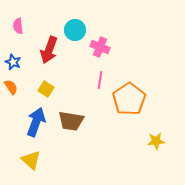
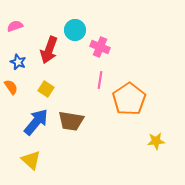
pink semicircle: moved 3 px left; rotated 77 degrees clockwise
blue star: moved 5 px right
blue arrow: rotated 20 degrees clockwise
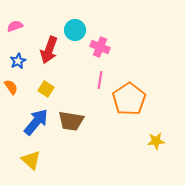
blue star: moved 1 px up; rotated 21 degrees clockwise
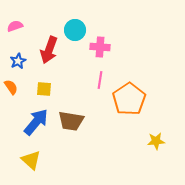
pink cross: rotated 18 degrees counterclockwise
yellow square: moved 2 px left; rotated 28 degrees counterclockwise
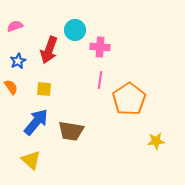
brown trapezoid: moved 10 px down
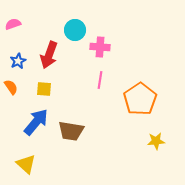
pink semicircle: moved 2 px left, 2 px up
red arrow: moved 5 px down
orange pentagon: moved 11 px right
yellow triangle: moved 5 px left, 4 px down
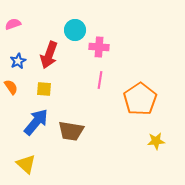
pink cross: moved 1 px left
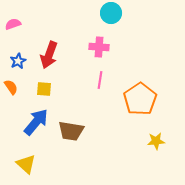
cyan circle: moved 36 px right, 17 px up
